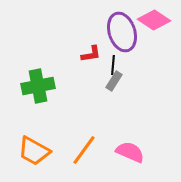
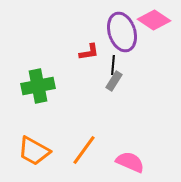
red L-shape: moved 2 px left, 2 px up
pink semicircle: moved 10 px down
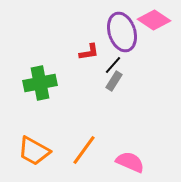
black line: rotated 36 degrees clockwise
green cross: moved 2 px right, 3 px up
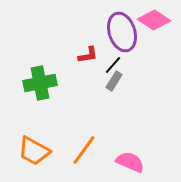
red L-shape: moved 1 px left, 3 px down
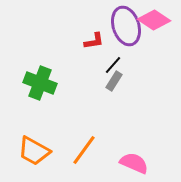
purple ellipse: moved 4 px right, 6 px up
red L-shape: moved 6 px right, 14 px up
green cross: rotated 32 degrees clockwise
pink semicircle: moved 4 px right, 1 px down
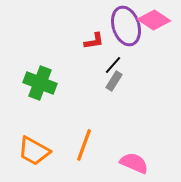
orange line: moved 5 px up; rotated 16 degrees counterclockwise
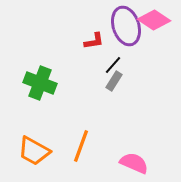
orange line: moved 3 px left, 1 px down
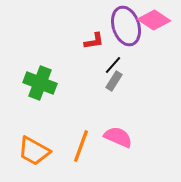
pink semicircle: moved 16 px left, 26 px up
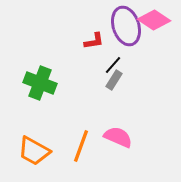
gray rectangle: moved 1 px up
